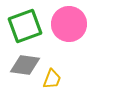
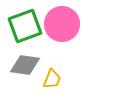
pink circle: moved 7 px left
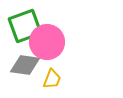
pink circle: moved 15 px left, 18 px down
